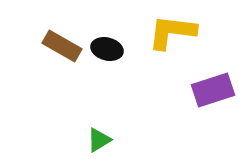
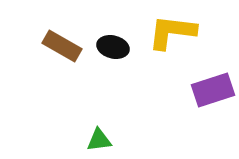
black ellipse: moved 6 px right, 2 px up
green triangle: rotated 24 degrees clockwise
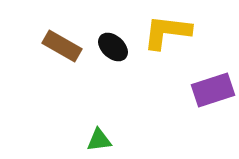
yellow L-shape: moved 5 px left
black ellipse: rotated 28 degrees clockwise
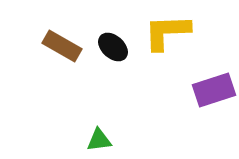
yellow L-shape: rotated 9 degrees counterclockwise
purple rectangle: moved 1 px right
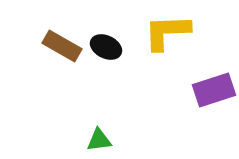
black ellipse: moved 7 px left; rotated 16 degrees counterclockwise
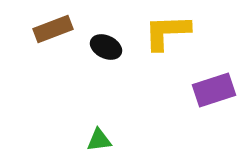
brown rectangle: moved 9 px left, 17 px up; rotated 51 degrees counterclockwise
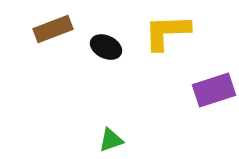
green triangle: moved 12 px right; rotated 12 degrees counterclockwise
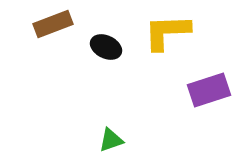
brown rectangle: moved 5 px up
purple rectangle: moved 5 px left
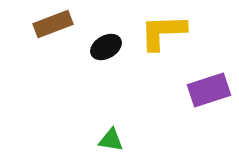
yellow L-shape: moved 4 px left
black ellipse: rotated 56 degrees counterclockwise
green triangle: rotated 28 degrees clockwise
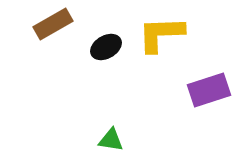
brown rectangle: rotated 9 degrees counterclockwise
yellow L-shape: moved 2 px left, 2 px down
